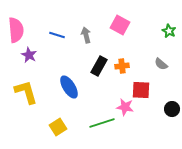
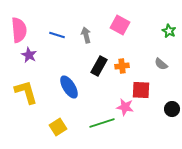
pink semicircle: moved 3 px right
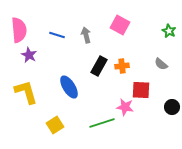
black circle: moved 2 px up
yellow square: moved 3 px left, 2 px up
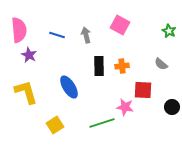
black rectangle: rotated 30 degrees counterclockwise
red square: moved 2 px right
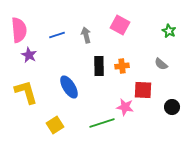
blue line: rotated 35 degrees counterclockwise
